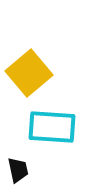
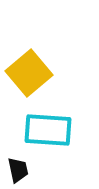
cyan rectangle: moved 4 px left, 3 px down
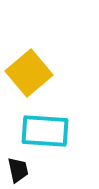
cyan rectangle: moved 3 px left, 1 px down
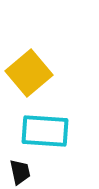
black trapezoid: moved 2 px right, 2 px down
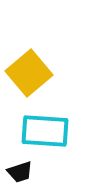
black trapezoid: rotated 84 degrees clockwise
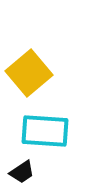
black trapezoid: moved 2 px right; rotated 16 degrees counterclockwise
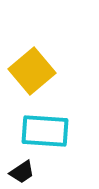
yellow square: moved 3 px right, 2 px up
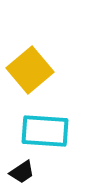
yellow square: moved 2 px left, 1 px up
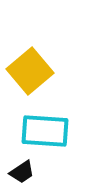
yellow square: moved 1 px down
